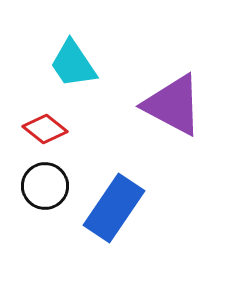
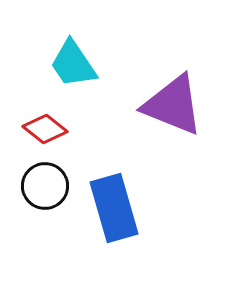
purple triangle: rotated 6 degrees counterclockwise
blue rectangle: rotated 50 degrees counterclockwise
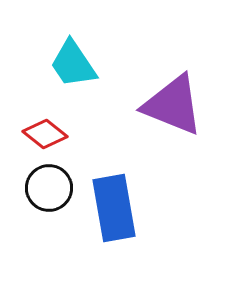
red diamond: moved 5 px down
black circle: moved 4 px right, 2 px down
blue rectangle: rotated 6 degrees clockwise
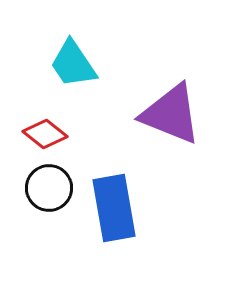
purple triangle: moved 2 px left, 9 px down
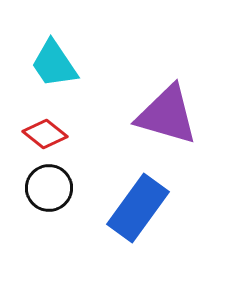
cyan trapezoid: moved 19 px left
purple triangle: moved 4 px left, 1 px down; rotated 6 degrees counterclockwise
blue rectangle: moved 24 px right; rotated 46 degrees clockwise
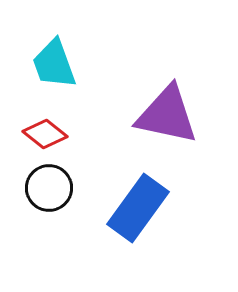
cyan trapezoid: rotated 14 degrees clockwise
purple triangle: rotated 4 degrees counterclockwise
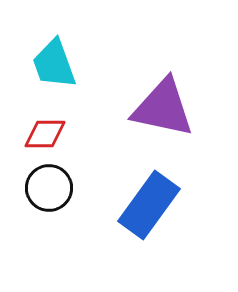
purple triangle: moved 4 px left, 7 px up
red diamond: rotated 39 degrees counterclockwise
blue rectangle: moved 11 px right, 3 px up
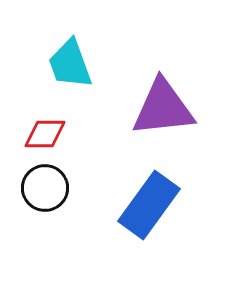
cyan trapezoid: moved 16 px right
purple triangle: rotated 18 degrees counterclockwise
black circle: moved 4 px left
